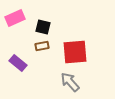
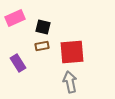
red square: moved 3 px left
purple rectangle: rotated 18 degrees clockwise
gray arrow: rotated 30 degrees clockwise
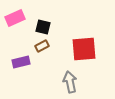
brown rectangle: rotated 16 degrees counterclockwise
red square: moved 12 px right, 3 px up
purple rectangle: moved 3 px right, 1 px up; rotated 72 degrees counterclockwise
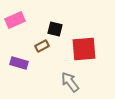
pink rectangle: moved 2 px down
black square: moved 12 px right, 2 px down
purple rectangle: moved 2 px left, 1 px down; rotated 30 degrees clockwise
gray arrow: rotated 25 degrees counterclockwise
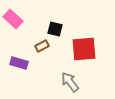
pink rectangle: moved 2 px left, 1 px up; rotated 66 degrees clockwise
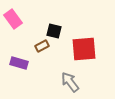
pink rectangle: rotated 12 degrees clockwise
black square: moved 1 px left, 2 px down
